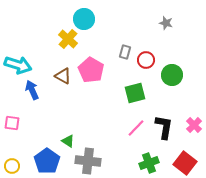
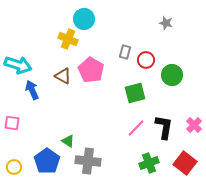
yellow cross: rotated 18 degrees counterclockwise
yellow circle: moved 2 px right, 1 px down
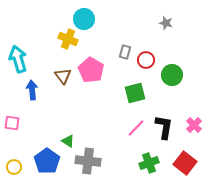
cyan arrow: moved 6 px up; rotated 124 degrees counterclockwise
brown triangle: rotated 24 degrees clockwise
blue arrow: rotated 18 degrees clockwise
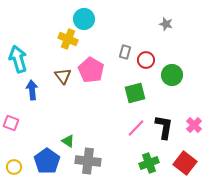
gray star: moved 1 px down
pink square: moved 1 px left; rotated 14 degrees clockwise
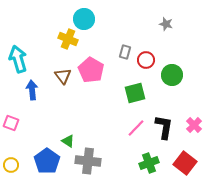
yellow circle: moved 3 px left, 2 px up
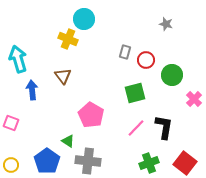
pink pentagon: moved 45 px down
pink cross: moved 26 px up
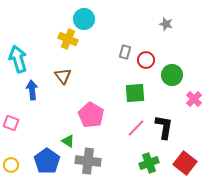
green square: rotated 10 degrees clockwise
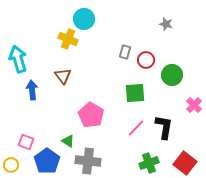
pink cross: moved 6 px down
pink square: moved 15 px right, 19 px down
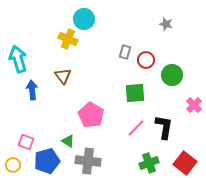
blue pentagon: rotated 20 degrees clockwise
yellow circle: moved 2 px right
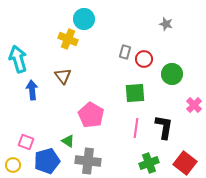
red circle: moved 2 px left, 1 px up
green circle: moved 1 px up
pink line: rotated 36 degrees counterclockwise
